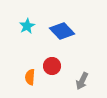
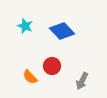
cyan star: moved 2 px left; rotated 21 degrees counterclockwise
orange semicircle: rotated 49 degrees counterclockwise
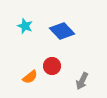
orange semicircle: rotated 84 degrees counterclockwise
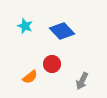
red circle: moved 2 px up
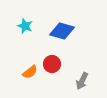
blue diamond: rotated 30 degrees counterclockwise
orange semicircle: moved 5 px up
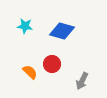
cyan star: rotated 14 degrees counterclockwise
orange semicircle: rotated 98 degrees counterclockwise
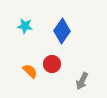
blue diamond: rotated 70 degrees counterclockwise
orange semicircle: moved 1 px up
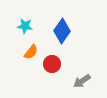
orange semicircle: moved 1 px right, 19 px up; rotated 84 degrees clockwise
gray arrow: rotated 30 degrees clockwise
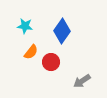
red circle: moved 1 px left, 2 px up
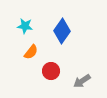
red circle: moved 9 px down
